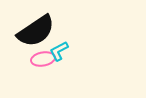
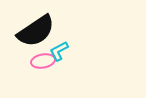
pink ellipse: moved 2 px down
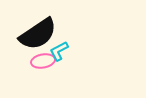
black semicircle: moved 2 px right, 3 px down
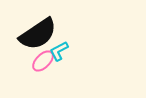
pink ellipse: rotated 35 degrees counterclockwise
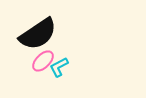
cyan L-shape: moved 16 px down
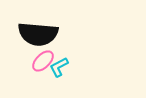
black semicircle: rotated 39 degrees clockwise
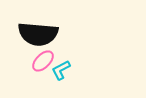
cyan L-shape: moved 2 px right, 3 px down
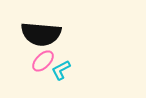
black semicircle: moved 3 px right
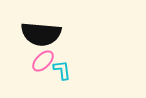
cyan L-shape: moved 1 px right; rotated 110 degrees clockwise
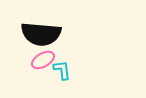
pink ellipse: moved 1 px up; rotated 15 degrees clockwise
